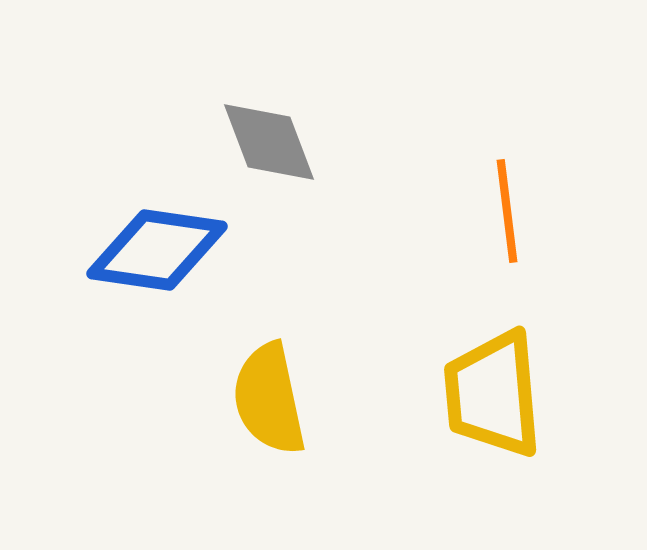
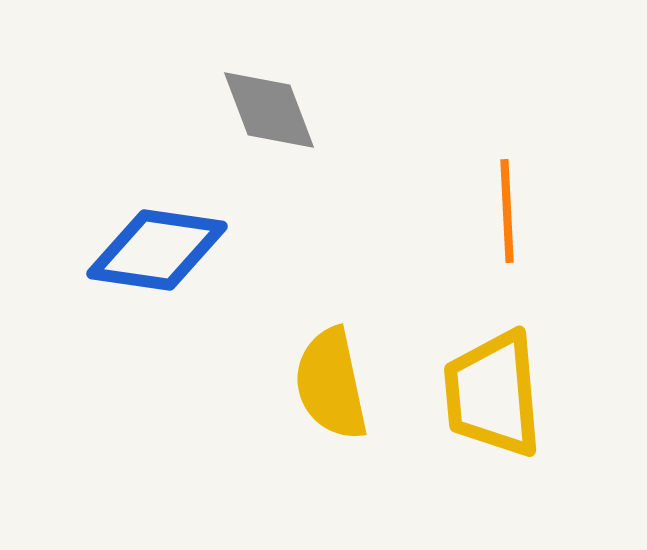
gray diamond: moved 32 px up
orange line: rotated 4 degrees clockwise
yellow semicircle: moved 62 px right, 15 px up
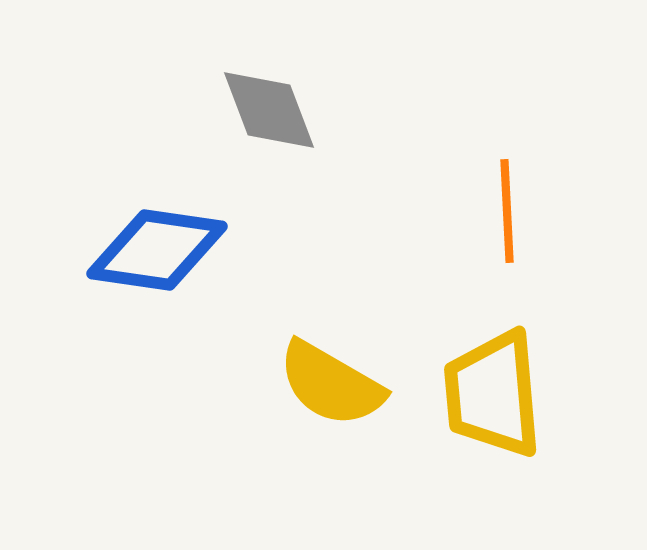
yellow semicircle: rotated 48 degrees counterclockwise
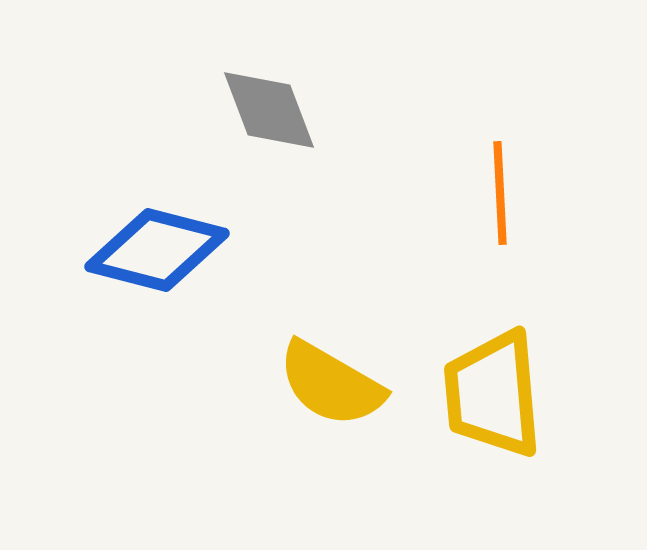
orange line: moved 7 px left, 18 px up
blue diamond: rotated 6 degrees clockwise
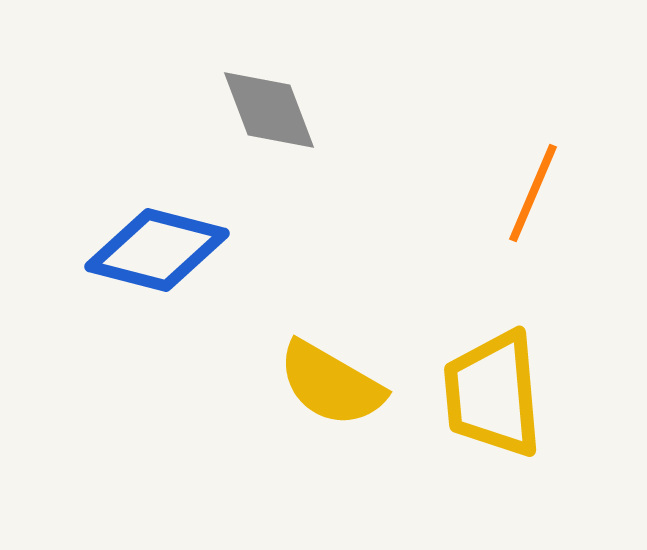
orange line: moved 33 px right; rotated 26 degrees clockwise
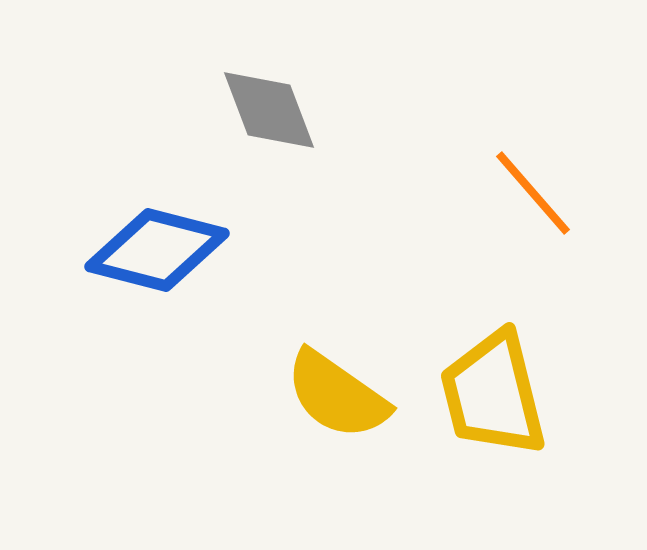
orange line: rotated 64 degrees counterclockwise
yellow semicircle: moved 6 px right, 11 px down; rotated 5 degrees clockwise
yellow trapezoid: rotated 9 degrees counterclockwise
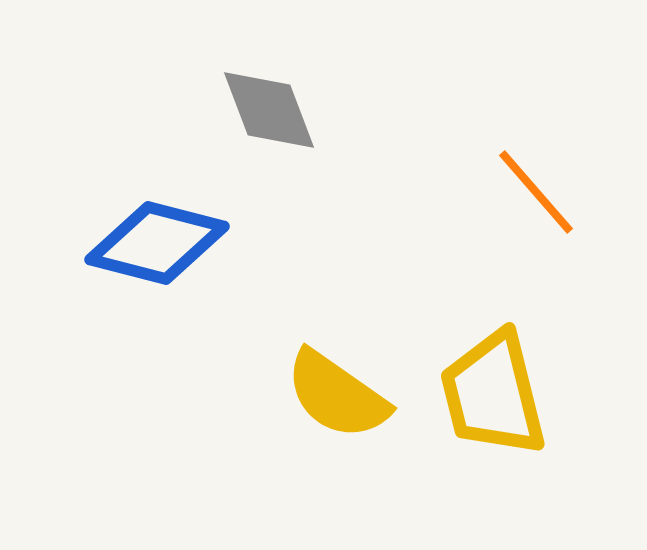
orange line: moved 3 px right, 1 px up
blue diamond: moved 7 px up
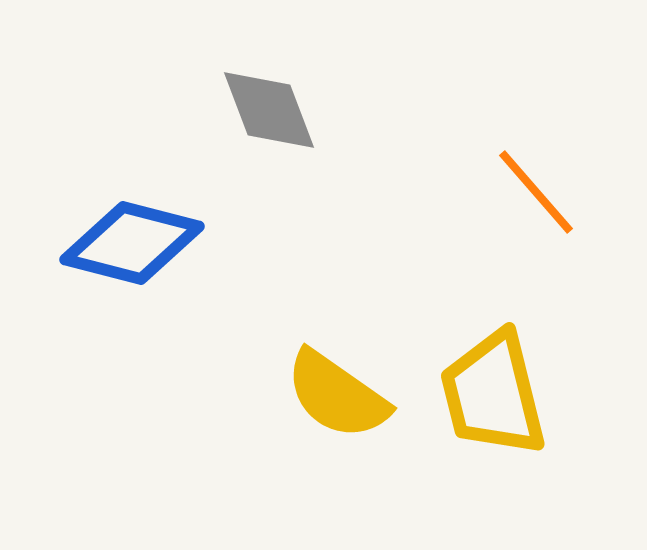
blue diamond: moved 25 px left
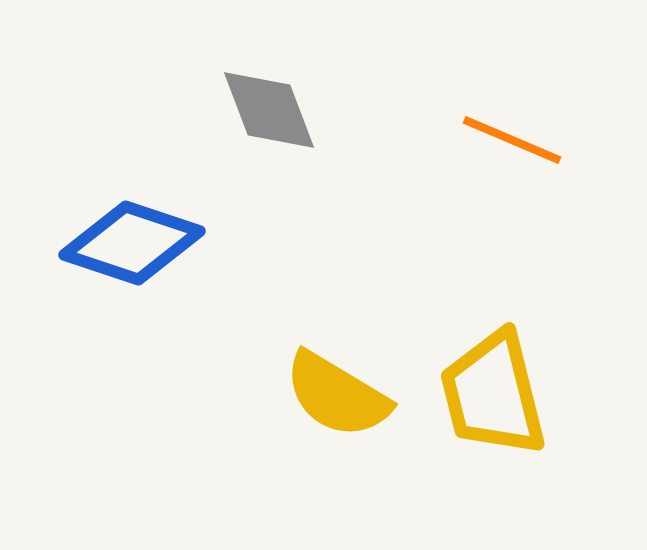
orange line: moved 24 px left, 52 px up; rotated 26 degrees counterclockwise
blue diamond: rotated 4 degrees clockwise
yellow semicircle: rotated 4 degrees counterclockwise
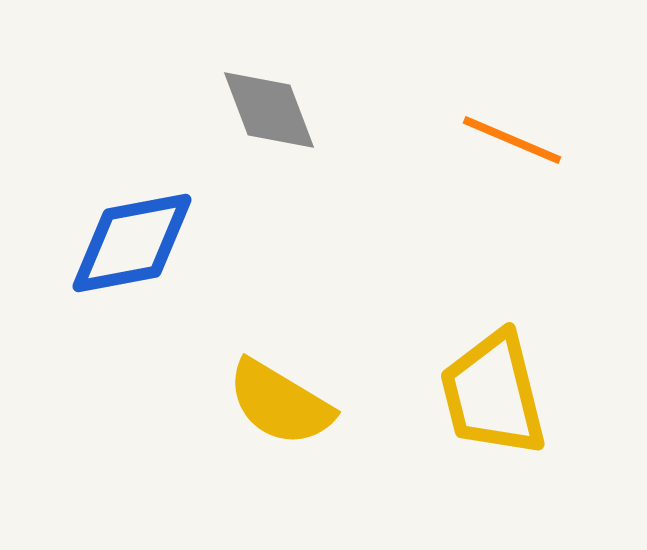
blue diamond: rotated 29 degrees counterclockwise
yellow semicircle: moved 57 px left, 8 px down
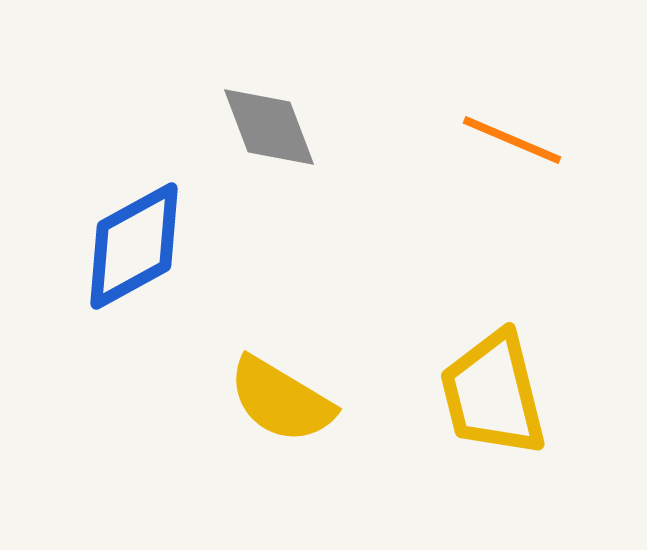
gray diamond: moved 17 px down
blue diamond: moved 2 px right, 3 px down; rotated 18 degrees counterclockwise
yellow semicircle: moved 1 px right, 3 px up
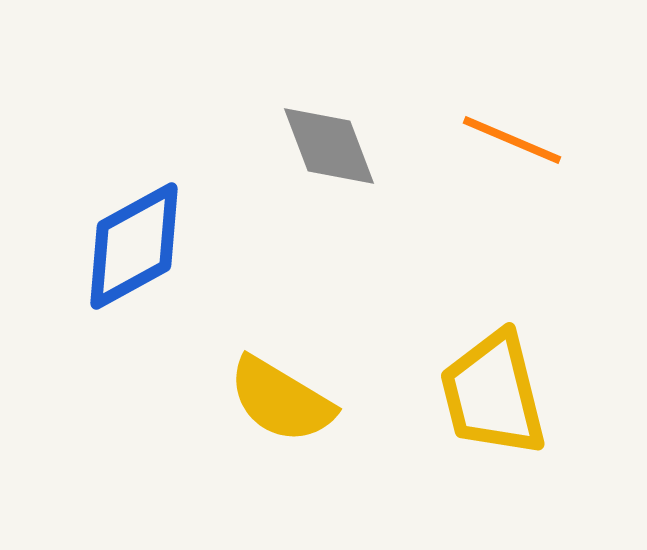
gray diamond: moved 60 px right, 19 px down
